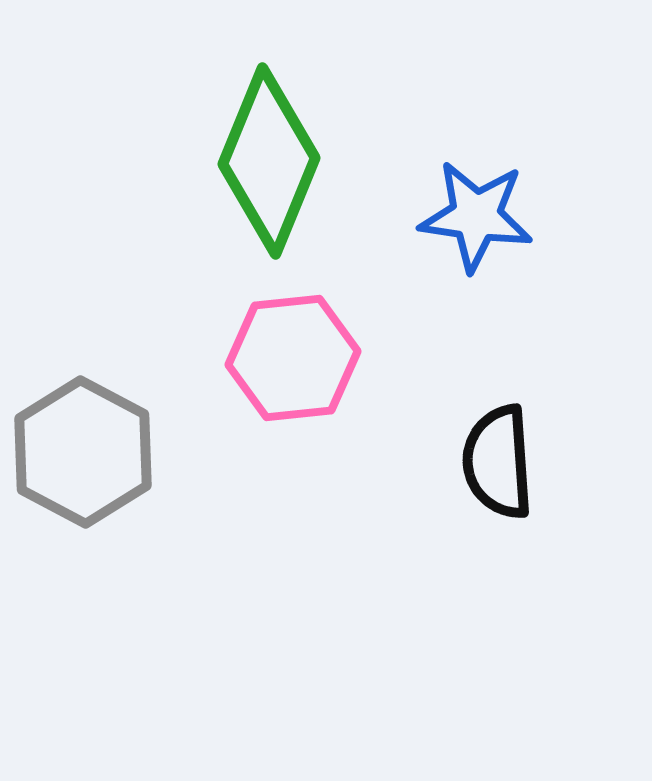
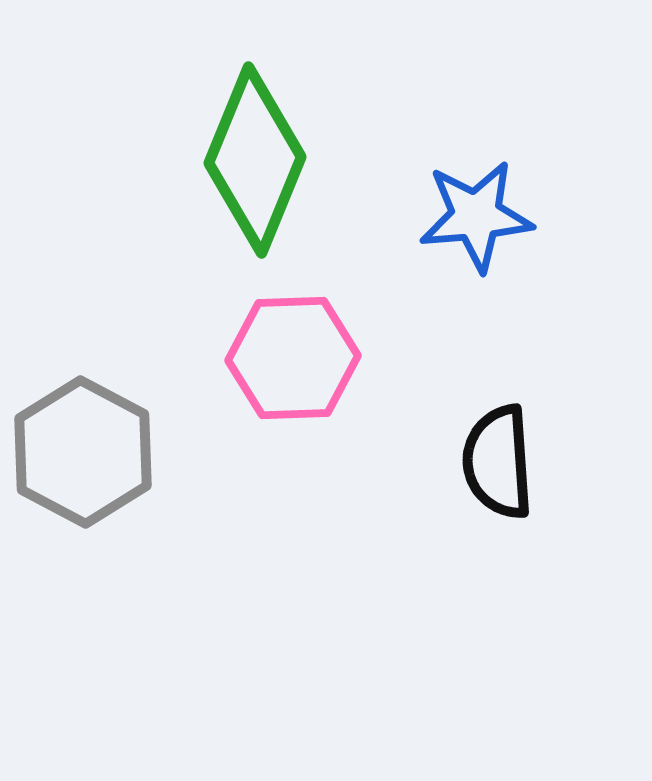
green diamond: moved 14 px left, 1 px up
blue star: rotated 13 degrees counterclockwise
pink hexagon: rotated 4 degrees clockwise
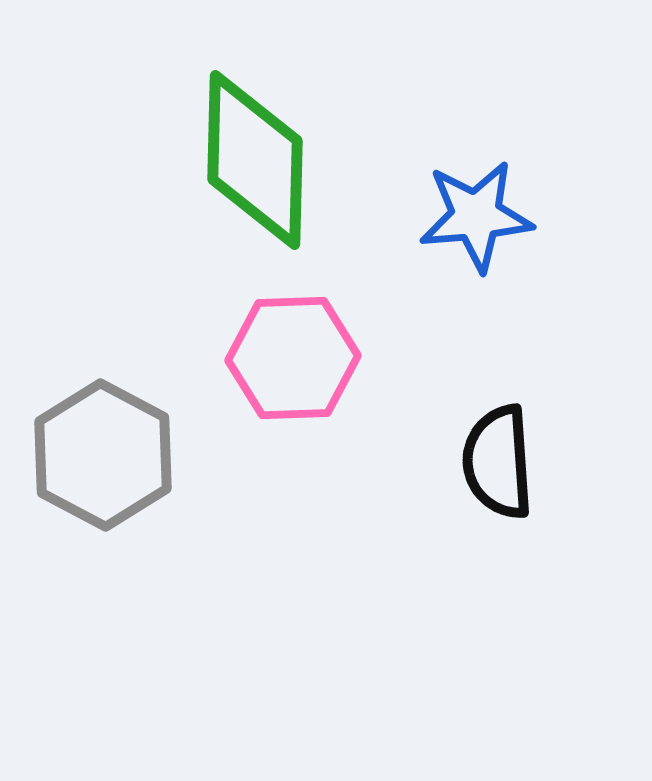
green diamond: rotated 21 degrees counterclockwise
gray hexagon: moved 20 px right, 3 px down
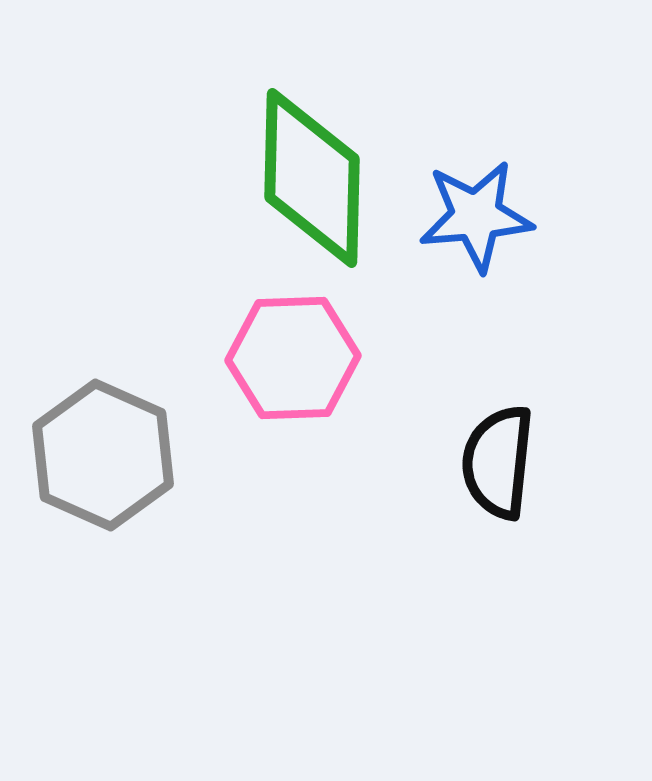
green diamond: moved 57 px right, 18 px down
gray hexagon: rotated 4 degrees counterclockwise
black semicircle: rotated 10 degrees clockwise
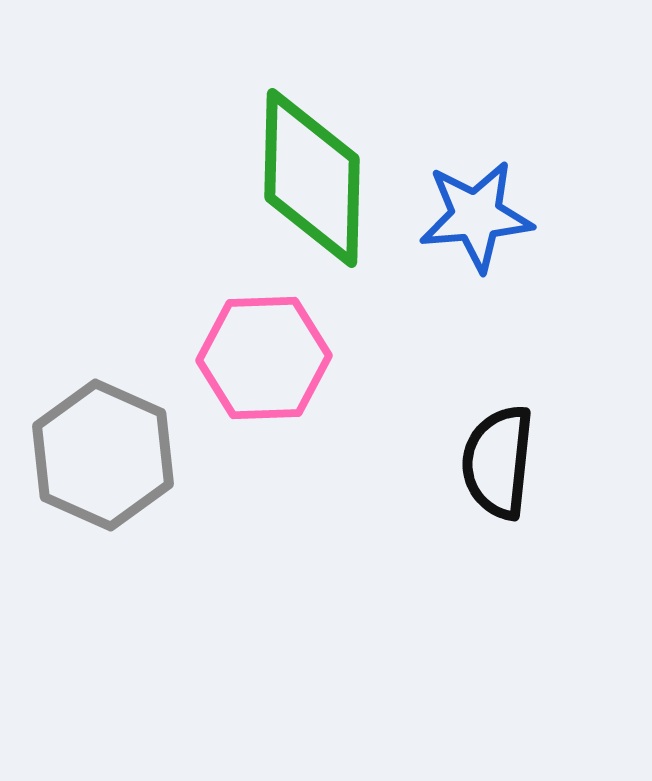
pink hexagon: moved 29 px left
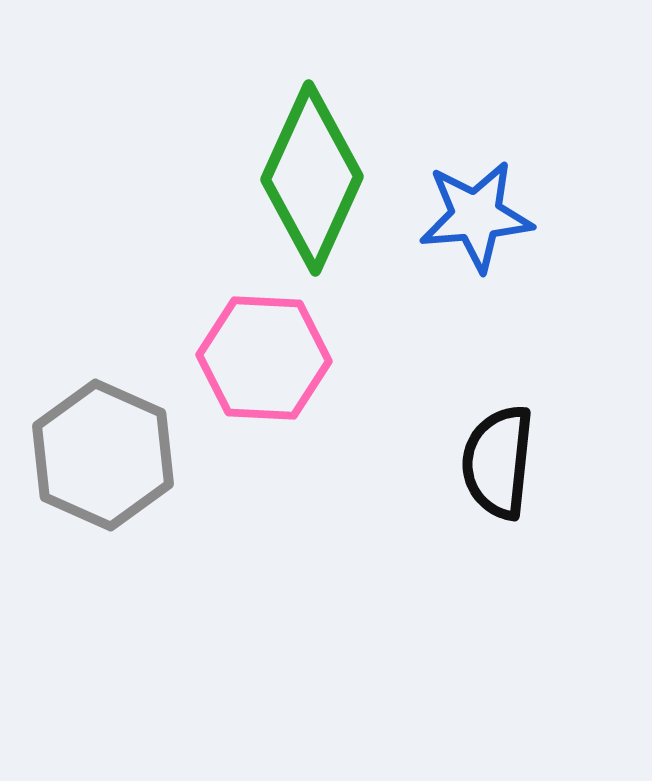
green diamond: rotated 23 degrees clockwise
pink hexagon: rotated 5 degrees clockwise
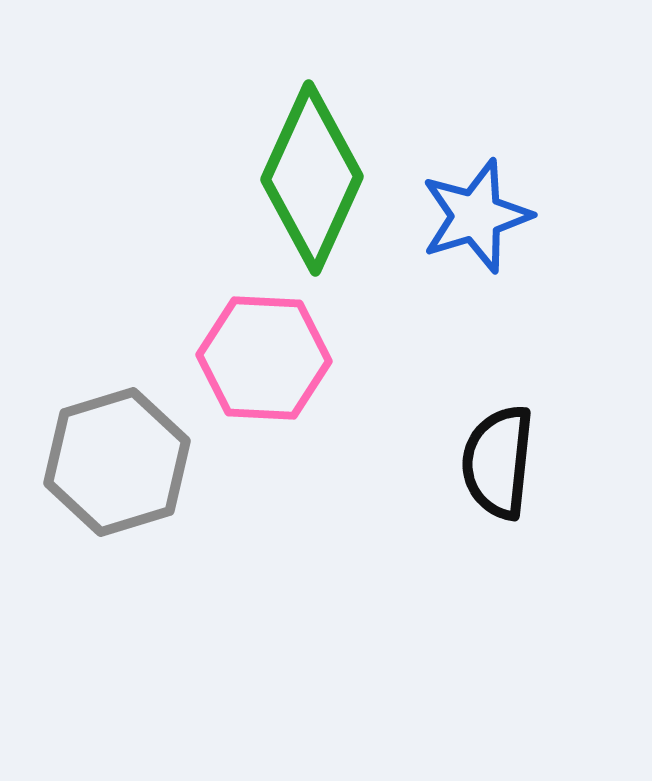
blue star: rotated 12 degrees counterclockwise
gray hexagon: moved 14 px right, 7 px down; rotated 19 degrees clockwise
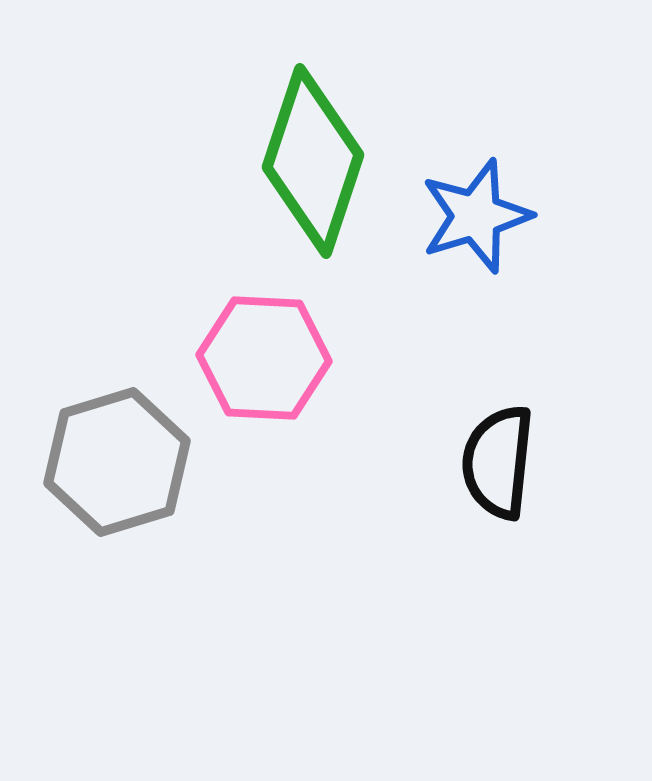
green diamond: moved 1 px right, 17 px up; rotated 6 degrees counterclockwise
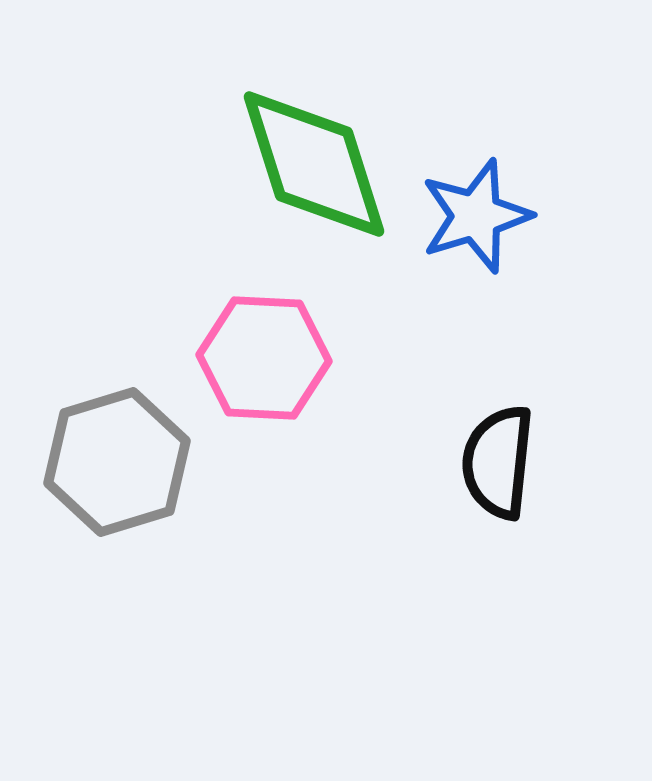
green diamond: moved 1 px right, 3 px down; rotated 36 degrees counterclockwise
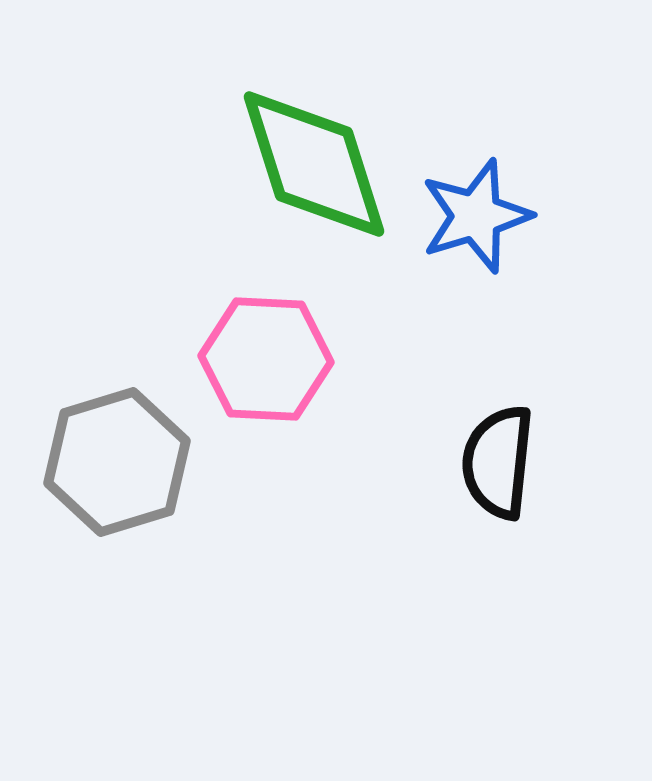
pink hexagon: moved 2 px right, 1 px down
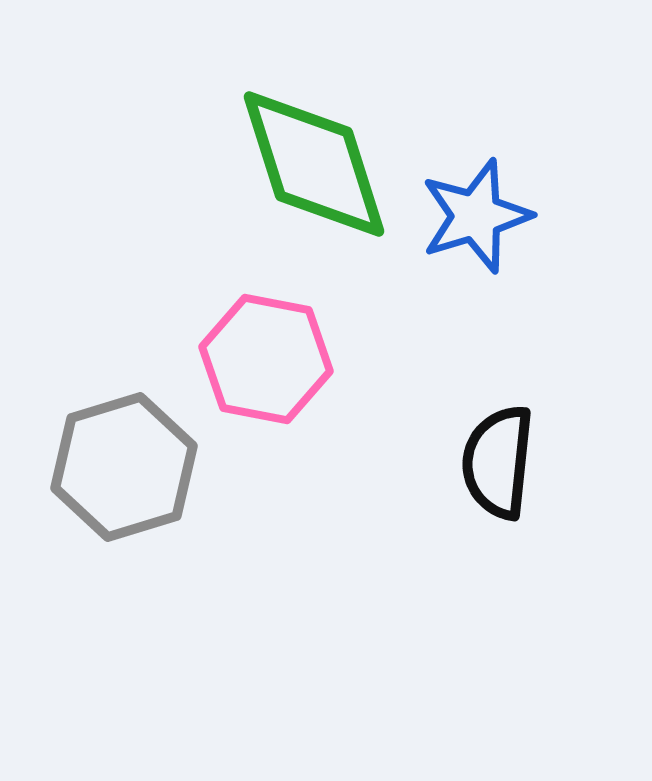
pink hexagon: rotated 8 degrees clockwise
gray hexagon: moved 7 px right, 5 px down
